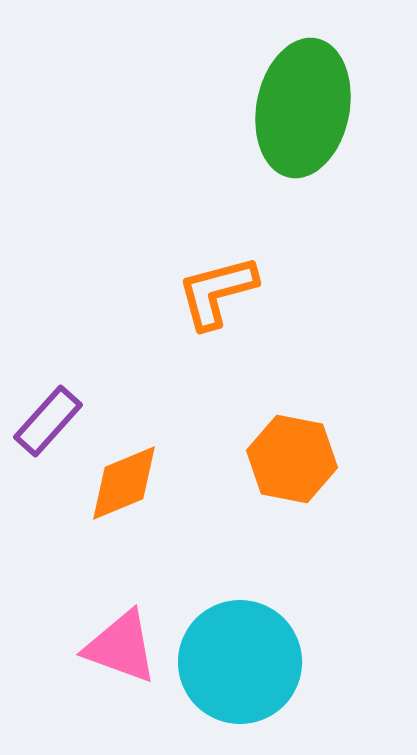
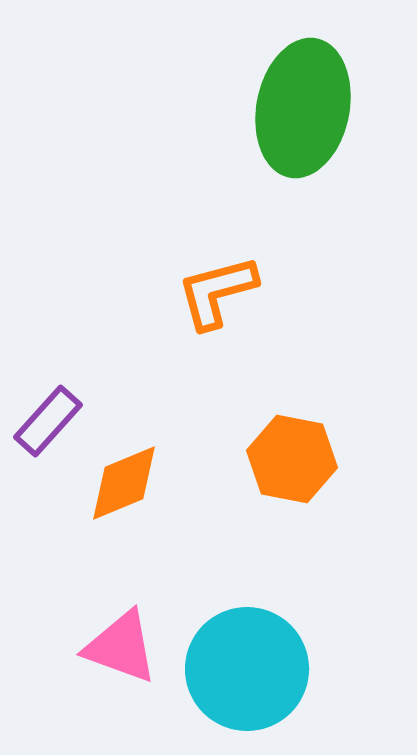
cyan circle: moved 7 px right, 7 px down
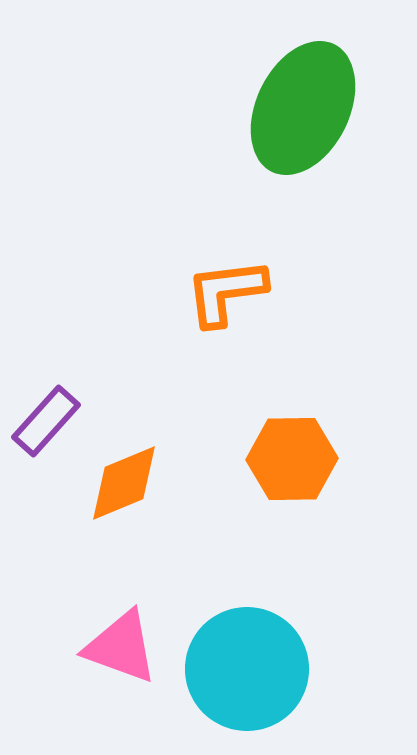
green ellipse: rotated 15 degrees clockwise
orange L-shape: moved 9 px right; rotated 8 degrees clockwise
purple rectangle: moved 2 px left
orange hexagon: rotated 12 degrees counterclockwise
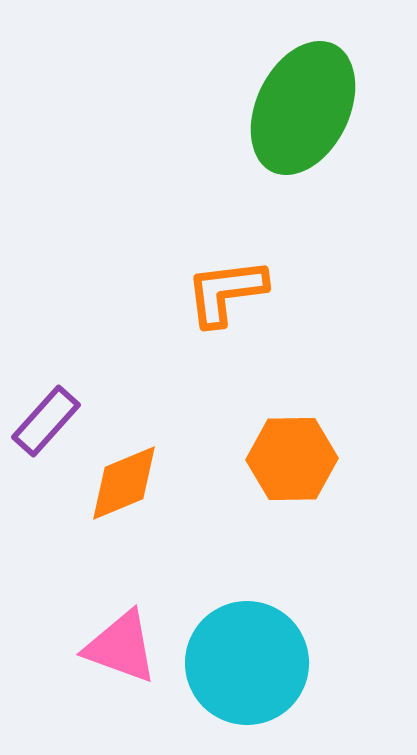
cyan circle: moved 6 px up
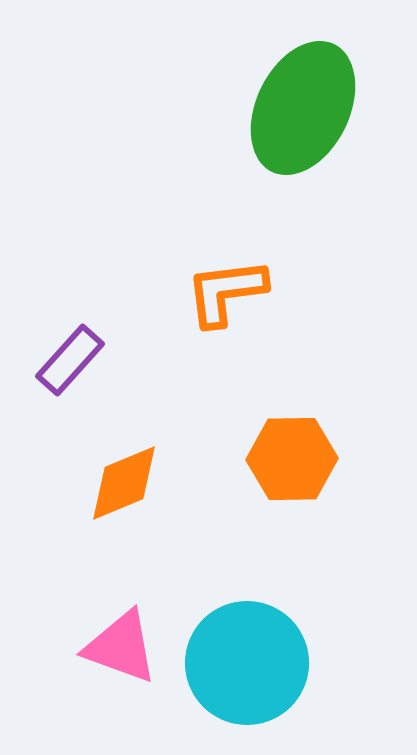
purple rectangle: moved 24 px right, 61 px up
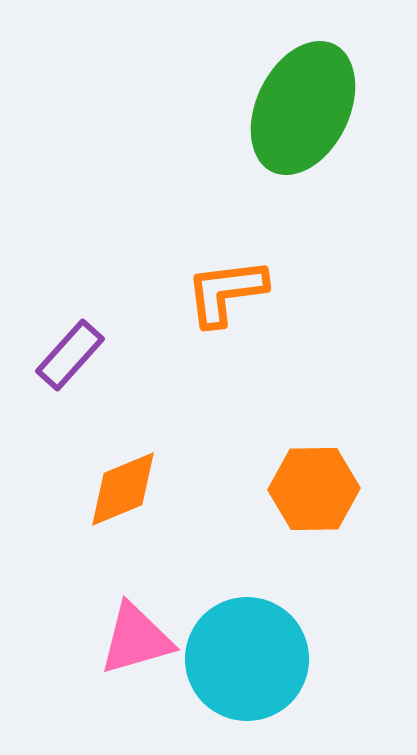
purple rectangle: moved 5 px up
orange hexagon: moved 22 px right, 30 px down
orange diamond: moved 1 px left, 6 px down
pink triangle: moved 15 px right, 8 px up; rotated 36 degrees counterclockwise
cyan circle: moved 4 px up
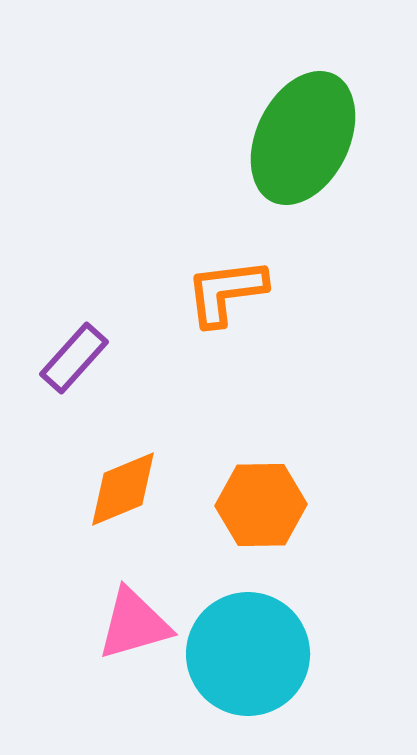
green ellipse: moved 30 px down
purple rectangle: moved 4 px right, 3 px down
orange hexagon: moved 53 px left, 16 px down
pink triangle: moved 2 px left, 15 px up
cyan circle: moved 1 px right, 5 px up
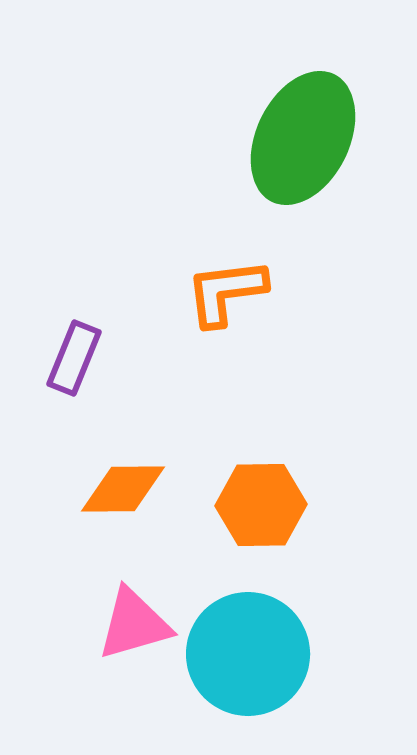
purple rectangle: rotated 20 degrees counterclockwise
orange diamond: rotated 22 degrees clockwise
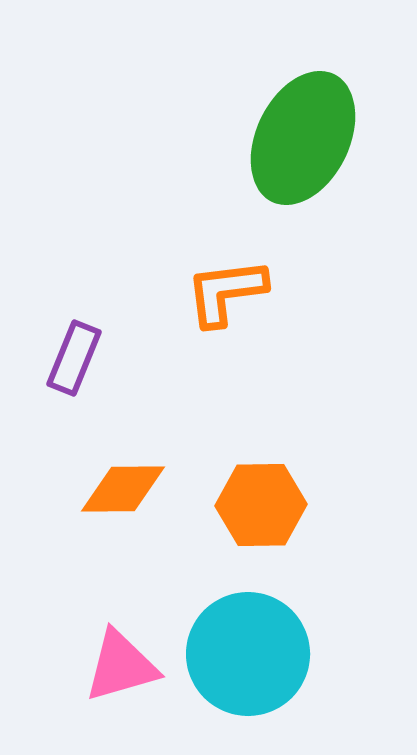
pink triangle: moved 13 px left, 42 px down
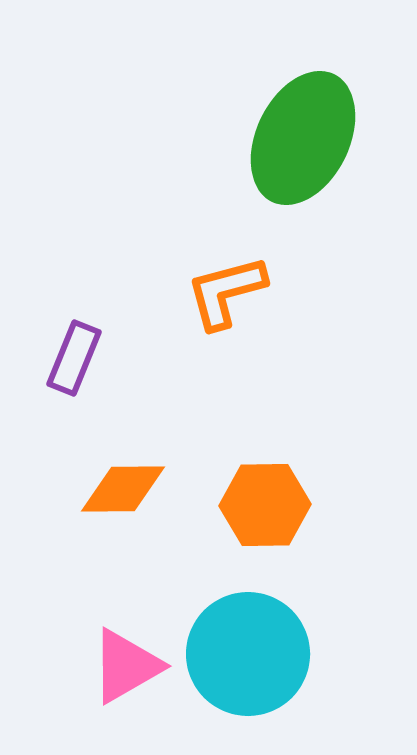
orange L-shape: rotated 8 degrees counterclockwise
orange hexagon: moved 4 px right
pink triangle: moved 5 px right; rotated 14 degrees counterclockwise
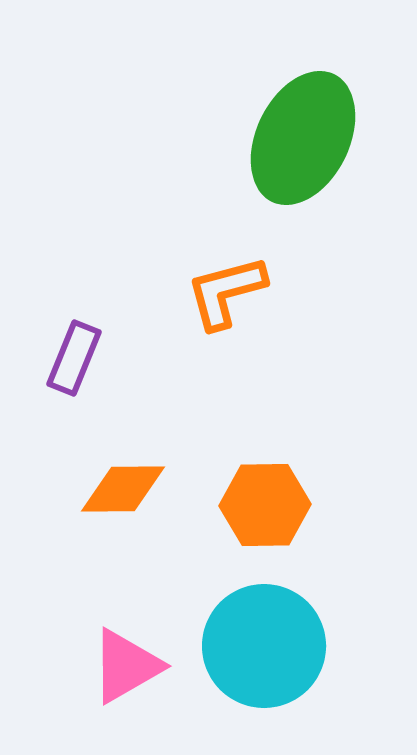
cyan circle: moved 16 px right, 8 px up
